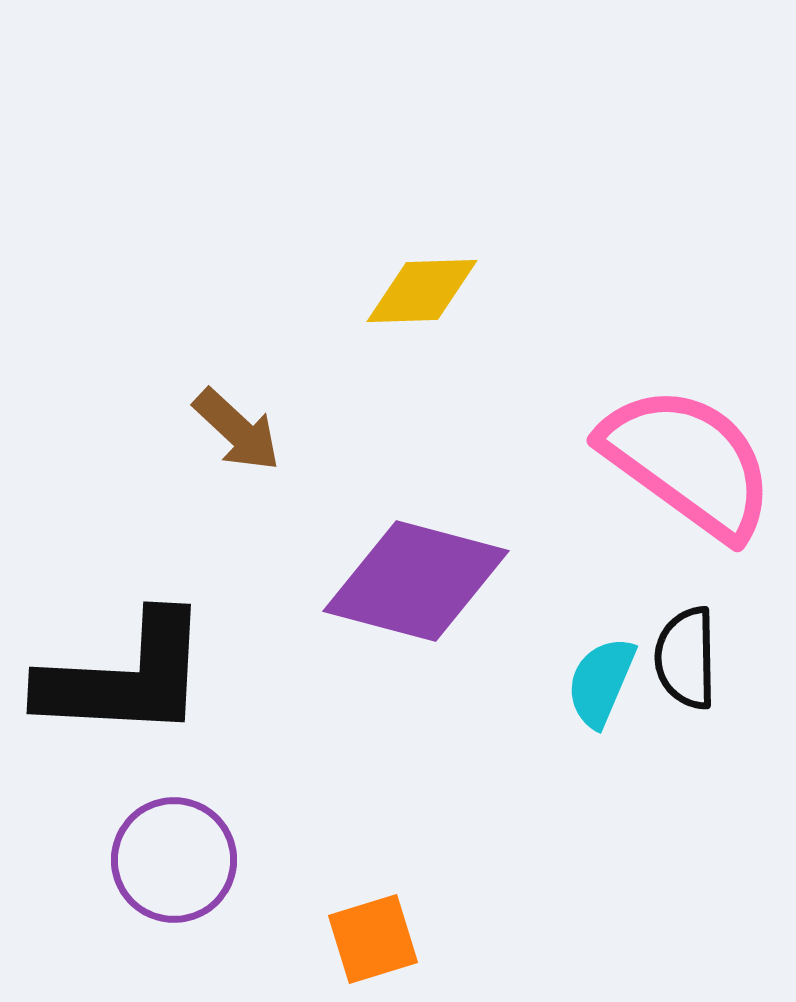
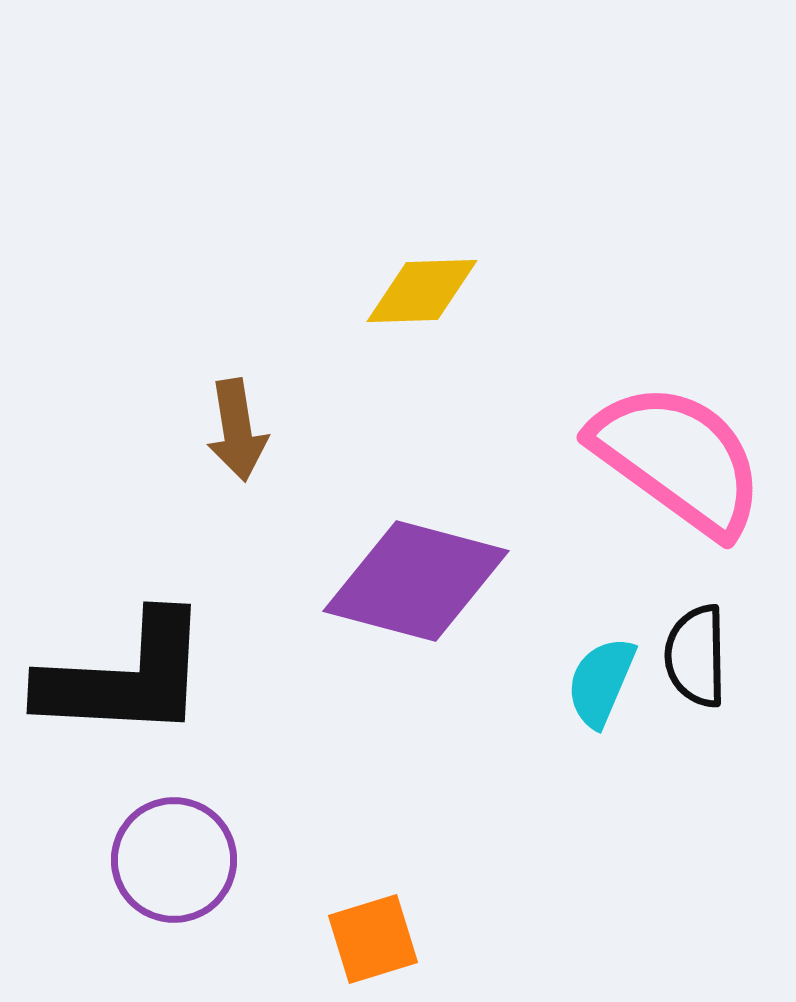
brown arrow: rotated 38 degrees clockwise
pink semicircle: moved 10 px left, 3 px up
black semicircle: moved 10 px right, 2 px up
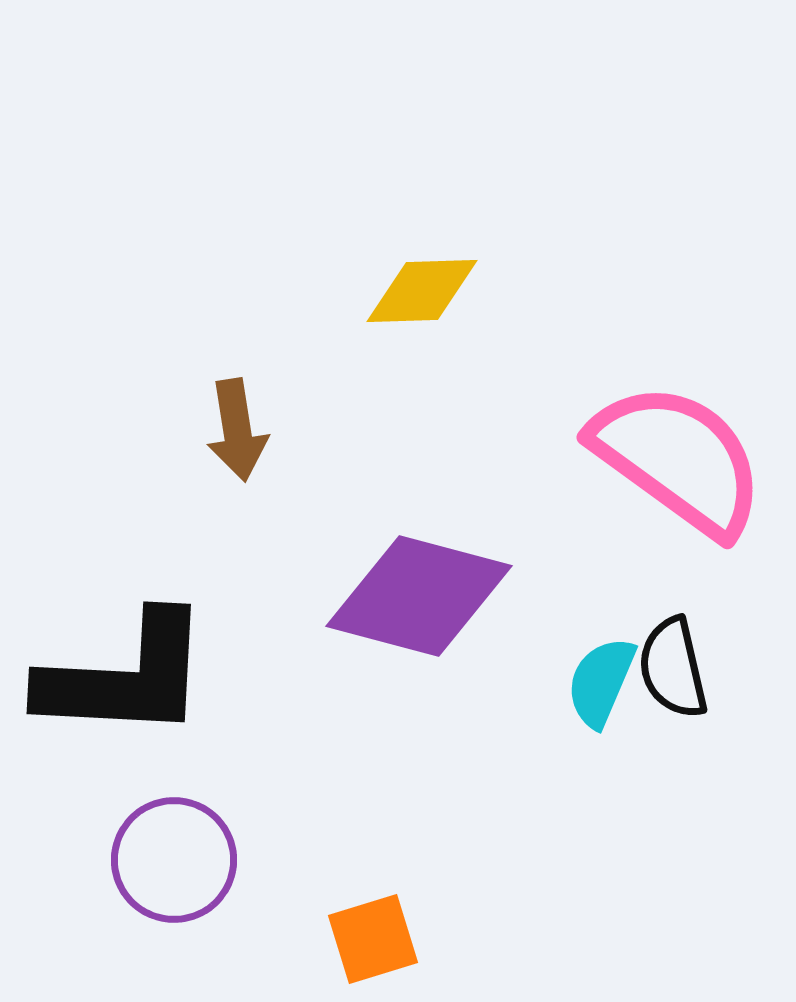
purple diamond: moved 3 px right, 15 px down
black semicircle: moved 23 px left, 12 px down; rotated 12 degrees counterclockwise
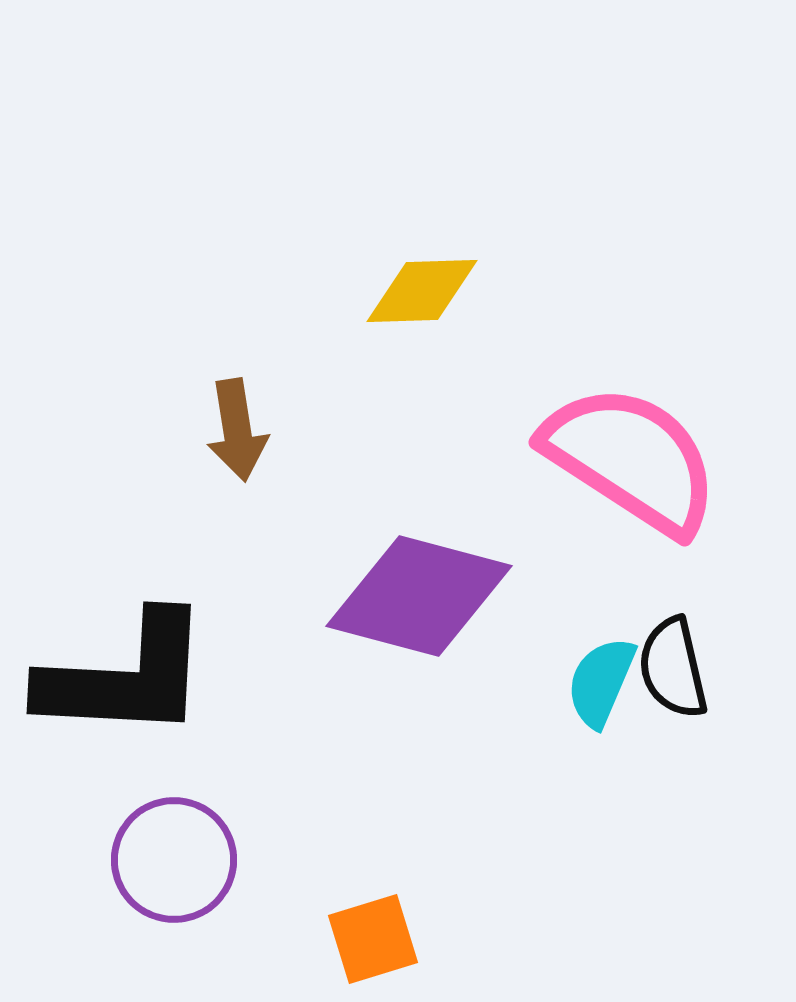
pink semicircle: moved 47 px left; rotated 3 degrees counterclockwise
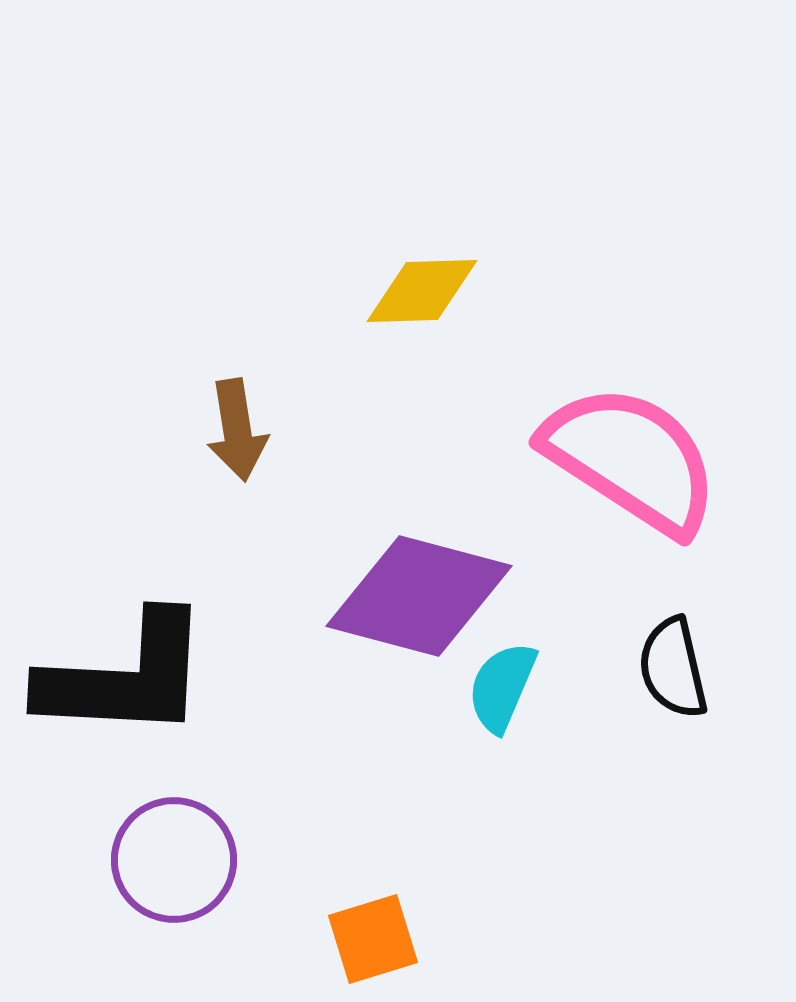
cyan semicircle: moved 99 px left, 5 px down
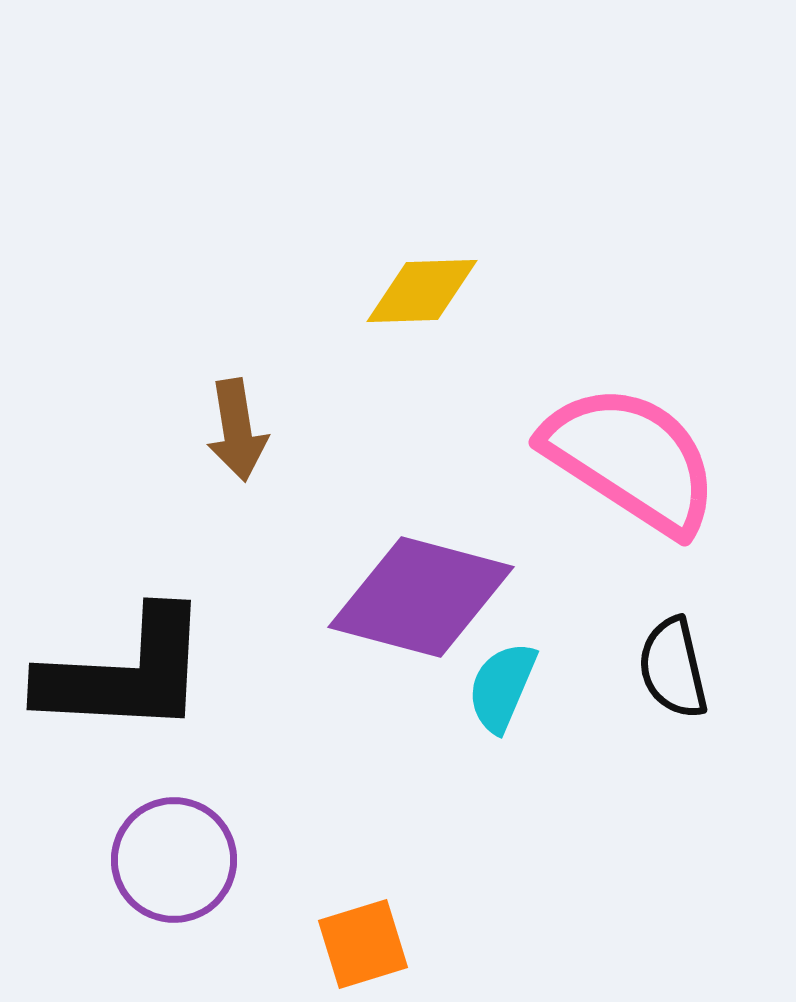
purple diamond: moved 2 px right, 1 px down
black L-shape: moved 4 px up
orange square: moved 10 px left, 5 px down
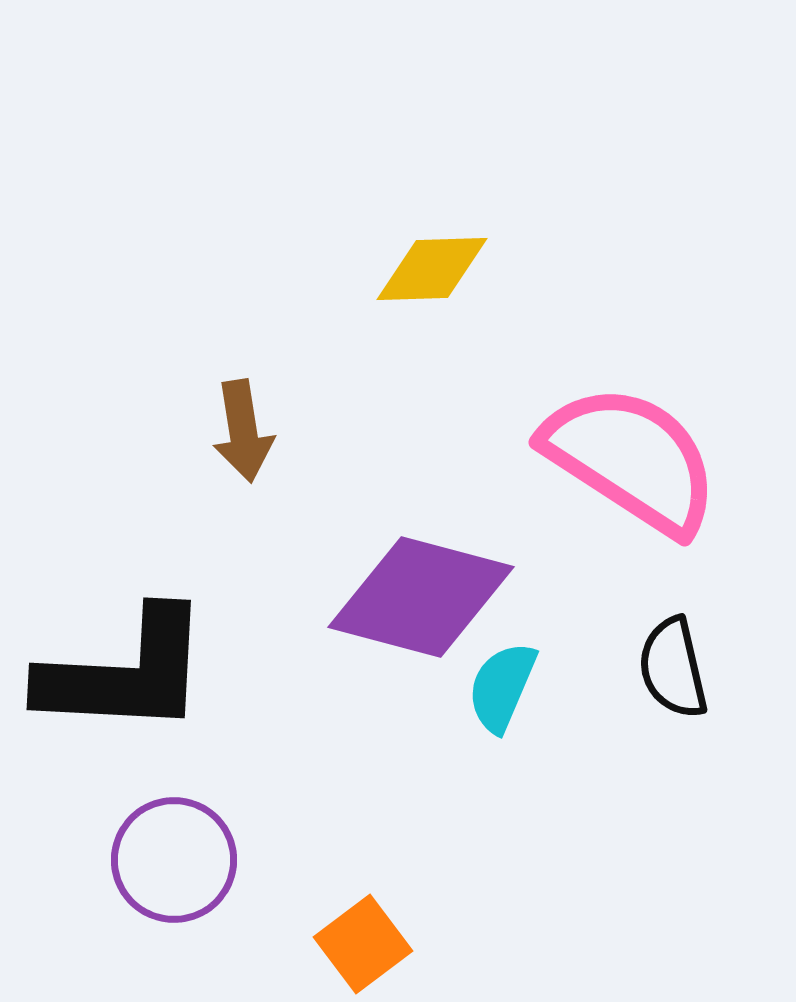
yellow diamond: moved 10 px right, 22 px up
brown arrow: moved 6 px right, 1 px down
orange square: rotated 20 degrees counterclockwise
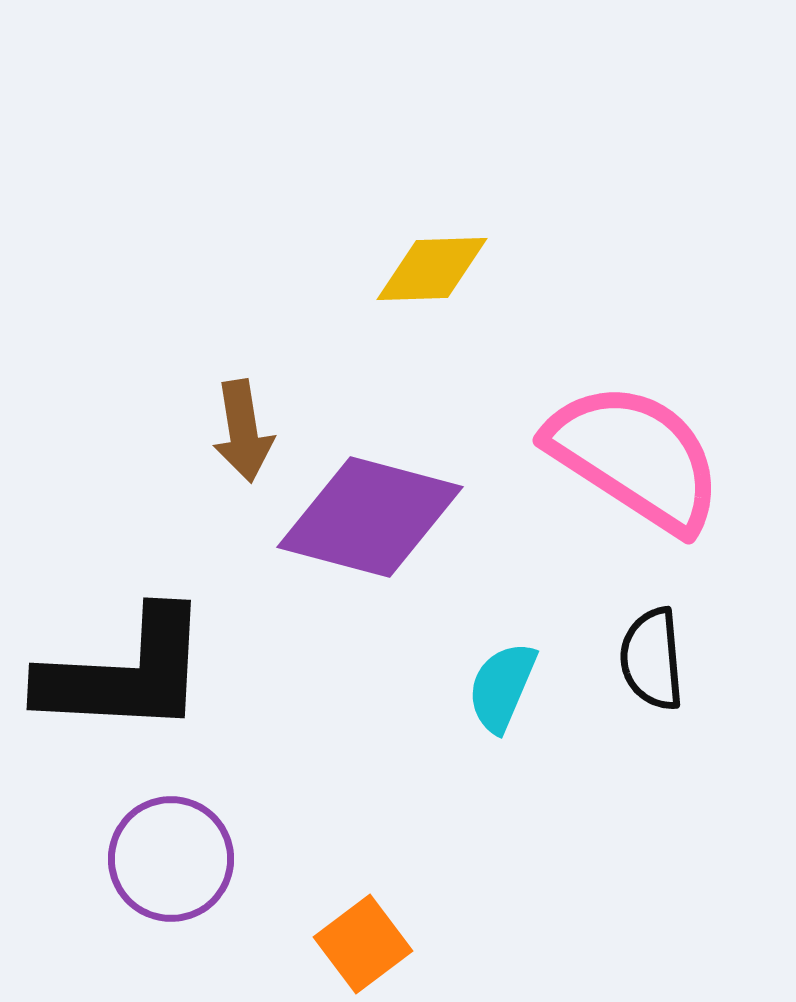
pink semicircle: moved 4 px right, 2 px up
purple diamond: moved 51 px left, 80 px up
black semicircle: moved 21 px left, 9 px up; rotated 8 degrees clockwise
purple circle: moved 3 px left, 1 px up
